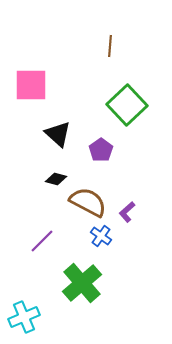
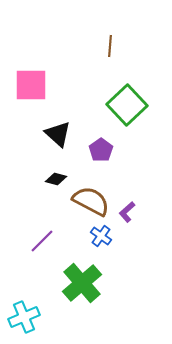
brown semicircle: moved 3 px right, 1 px up
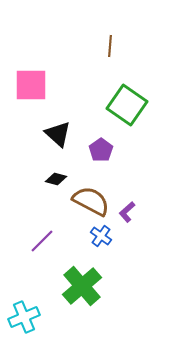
green square: rotated 12 degrees counterclockwise
green cross: moved 3 px down
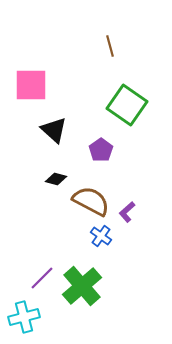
brown line: rotated 20 degrees counterclockwise
black triangle: moved 4 px left, 4 px up
purple line: moved 37 px down
cyan cross: rotated 8 degrees clockwise
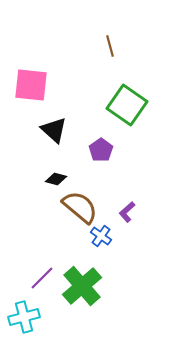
pink square: rotated 6 degrees clockwise
brown semicircle: moved 11 px left, 6 px down; rotated 12 degrees clockwise
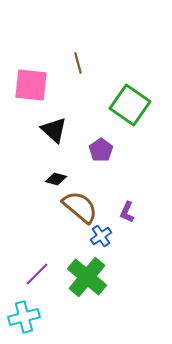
brown line: moved 32 px left, 17 px down
green square: moved 3 px right
purple L-shape: rotated 25 degrees counterclockwise
blue cross: rotated 20 degrees clockwise
purple line: moved 5 px left, 4 px up
green cross: moved 5 px right, 9 px up; rotated 9 degrees counterclockwise
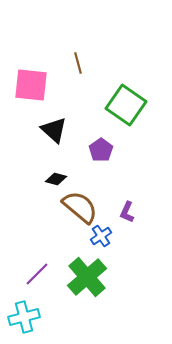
green square: moved 4 px left
green cross: rotated 9 degrees clockwise
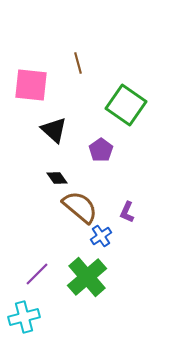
black diamond: moved 1 px right, 1 px up; rotated 40 degrees clockwise
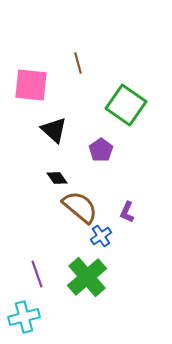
purple line: rotated 64 degrees counterclockwise
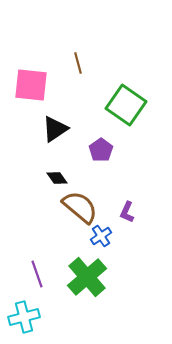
black triangle: moved 1 px right, 1 px up; rotated 44 degrees clockwise
